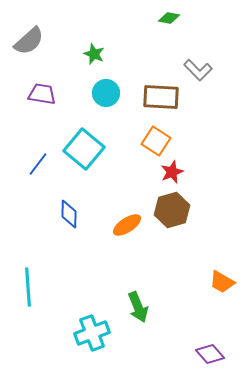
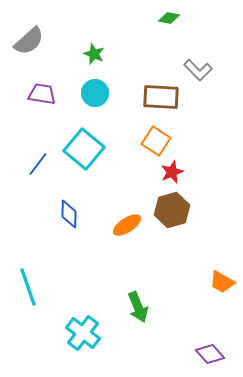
cyan circle: moved 11 px left
cyan line: rotated 15 degrees counterclockwise
cyan cross: moved 9 px left; rotated 32 degrees counterclockwise
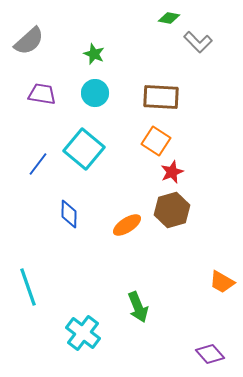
gray L-shape: moved 28 px up
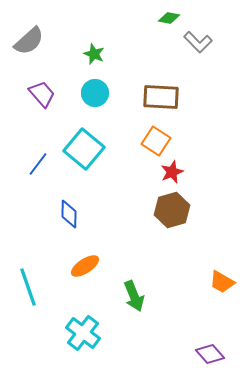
purple trapezoid: rotated 40 degrees clockwise
orange ellipse: moved 42 px left, 41 px down
green arrow: moved 4 px left, 11 px up
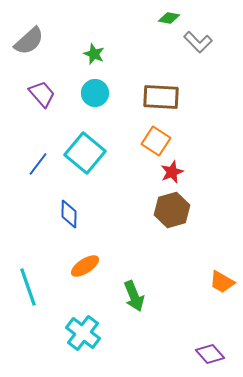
cyan square: moved 1 px right, 4 px down
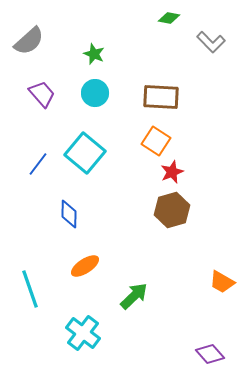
gray L-shape: moved 13 px right
cyan line: moved 2 px right, 2 px down
green arrow: rotated 112 degrees counterclockwise
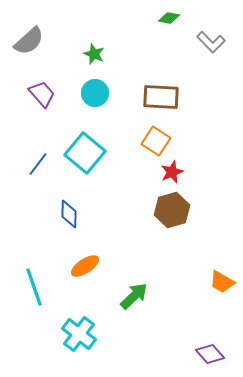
cyan line: moved 4 px right, 2 px up
cyan cross: moved 4 px left, 1 px down
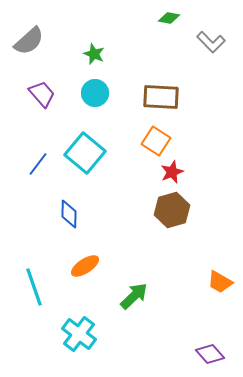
orange trapezoid: moved 2 px left
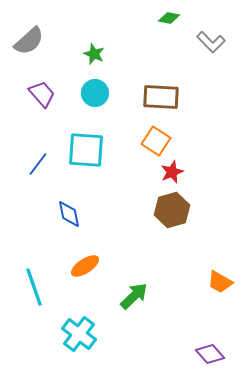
cyan square: moved 1 px right, 3 px up; rotated 36 degrees counterclockwise
blue diamond: rotated 12 degrees counterclockwise
